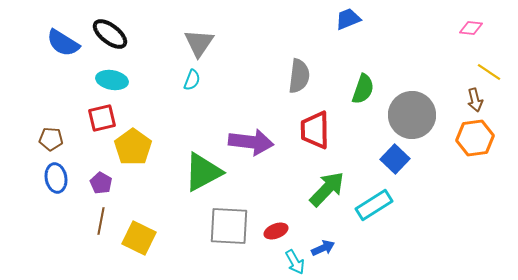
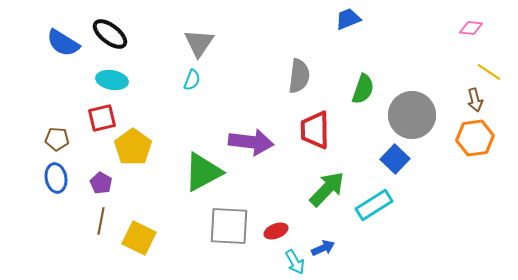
brown pentagon: moved 6 px right
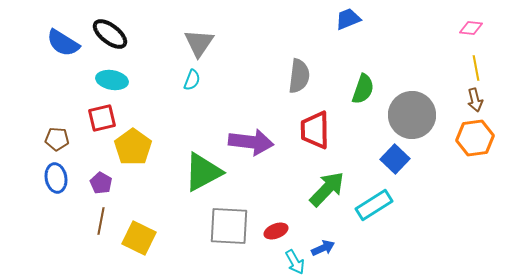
yellow line: moved 13 px left, 4 px up; rotated 45 degrees clockwise
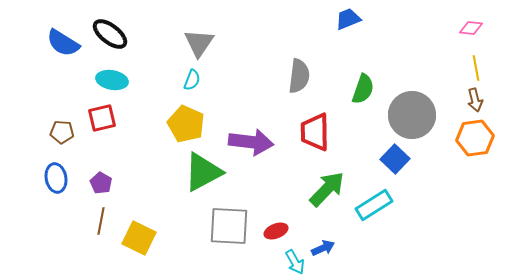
red trapezoid: moved 2 px down
brown pentagon: moved 5 px right, 7 px up
yellow pentagon: moved 53 px right, 23 px up; rotated 12 degrees counterclockwise
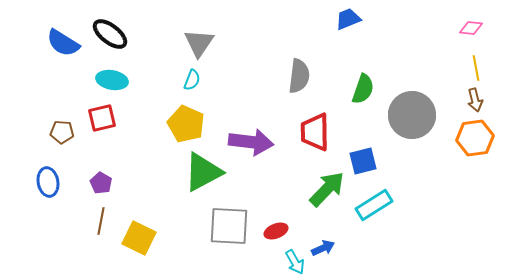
blue square: moved 32 px left, 2 px down; rotated 32 degrees clockwise
blue ellipse: moved 8 px left, 4 px down
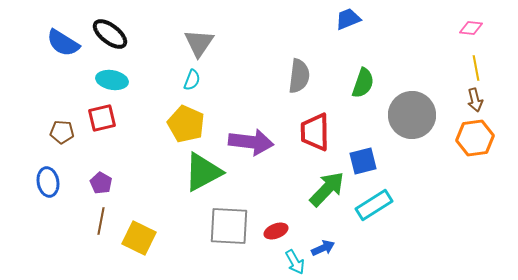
green semicircle: moved 6 px up
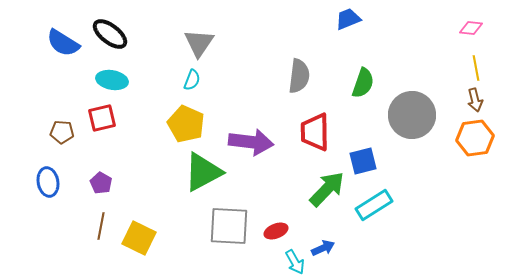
brown line: moved 5 px down
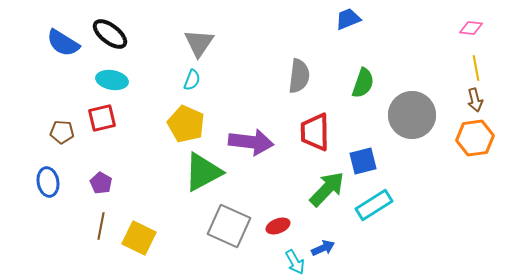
gray square: rotated 21 degrees clockwise
red ellipse: moved 2 px right, 5 px up
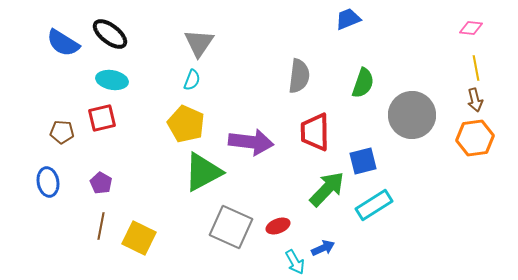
gray square: moved 2 px right, 1 px down
